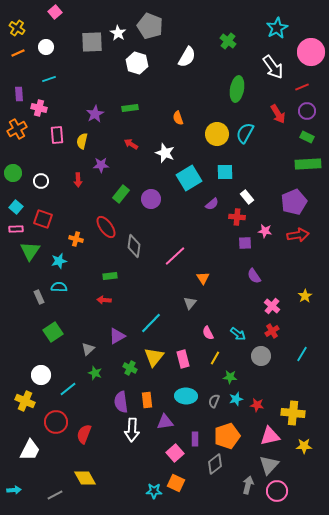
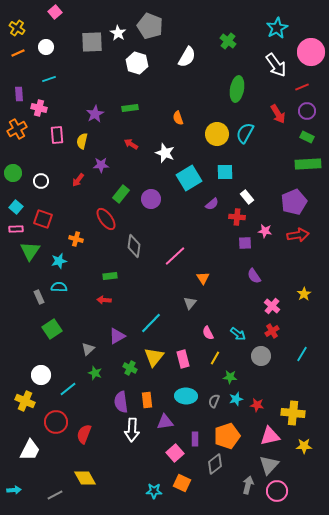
white arrow at (273, 67): moved 3 px right, 2 px up
red arrow at (78, 180): rotated 40 degrees clockwise
red ellipse at (106, 227): moved 8 px up
yellow star at (305, 296): moved 1 px left, 2 px up
green square at (53, 332): moved 1 px left, 3 px up
orange square at (176, 483): moved 6 px right
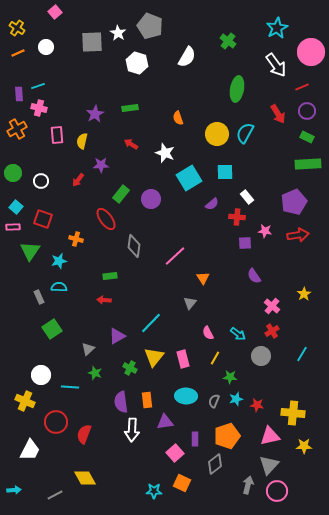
cyan line at (49, 79): moved 11 px left, 7 px down
pink rectangle at (16, 229): moved 3 px left, 2 px up
cyan line at (68, 389): moved 2 px right, 2 px up; rotated 42 degrees clockwise
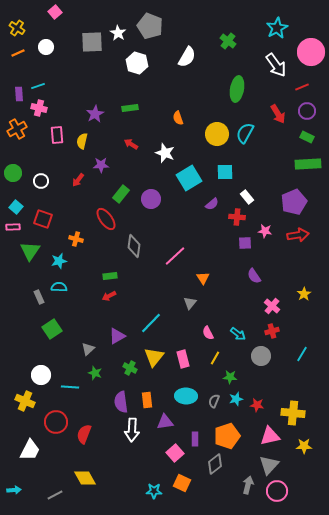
red arrow at (104, 300): moved 5 px right, 4 px up; rotated 32 degrees counterclockwise
red cross at (272, 331): rotated 16 degrees clockwise
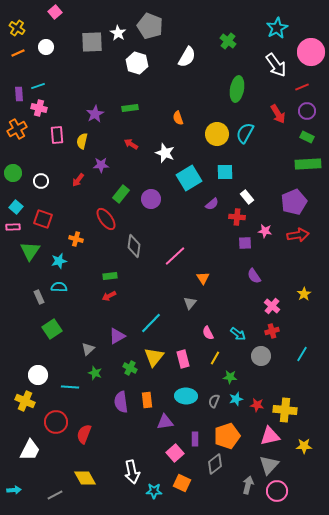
white circle at (41, 375): moved 3 px left
yellow cross at (293, 413): moved 8 px left, 3 px up
white arrow at (132, 430): moved 42 px down; rotated 15 degrees counterclockwise
